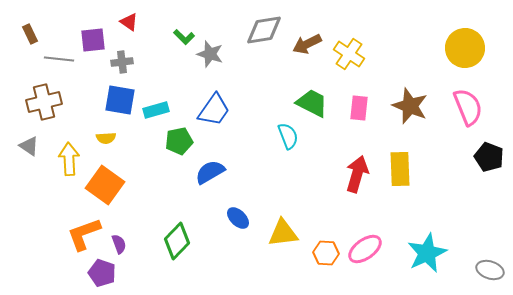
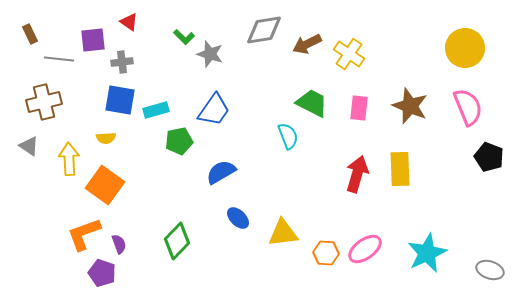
blue semicircle: moved 11 px right
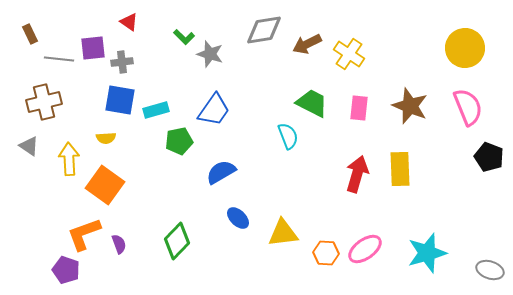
purple square: moved 8 px down
cyan star: rotated 9 degrees clockwise
purple pentagon: moved 36 px left, 3 px up
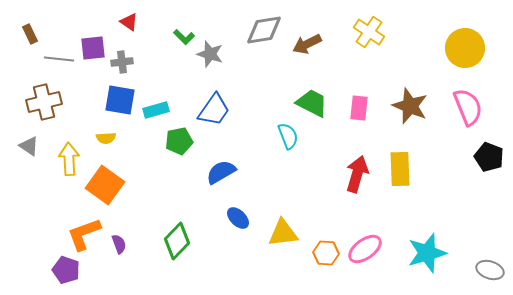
yellow cross: moved 20 px right, 22 px up
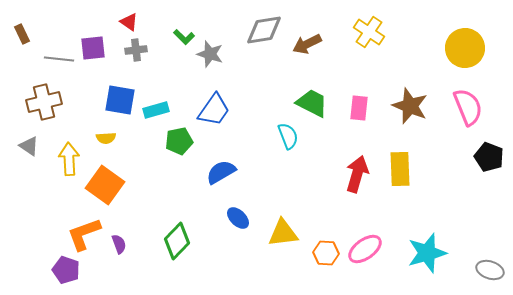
brown rectangle: moved 8 px left
gray cross: moved 14 px right, 12 px up
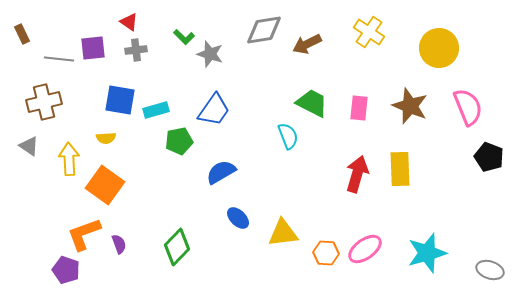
yellow circle: moved 26 px left
green diamond: moved 6 px down
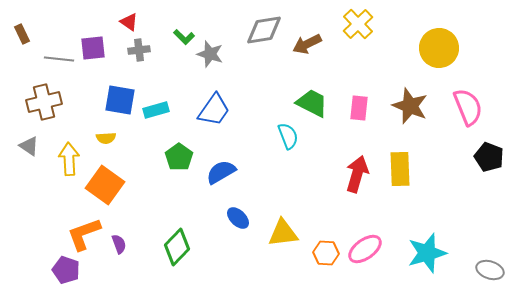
yellow cross: moved 11 px left, 8 px up; rotated 12 degrees clockwise
gray cross: moved 3 px right
green pentagon: moved 16 px down; rotated 24 degrees counterclockwise
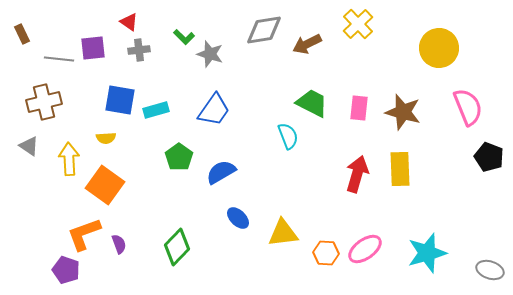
brown star: moved 7 px left, 6 px down; rotated 6 degrees counterclockwise
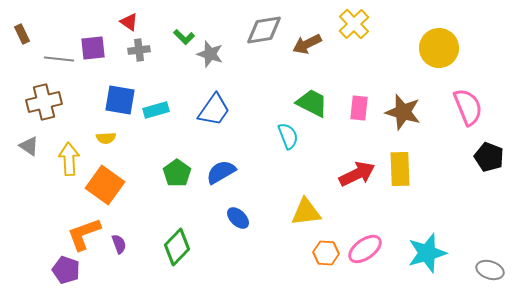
yellow cross: moved 4 px left
green pentagon: moved 2 px left, 16 px down
red arrow: rotated 48 degrees clockwise
yellow triangle: moved 23 px right, 21 px up
